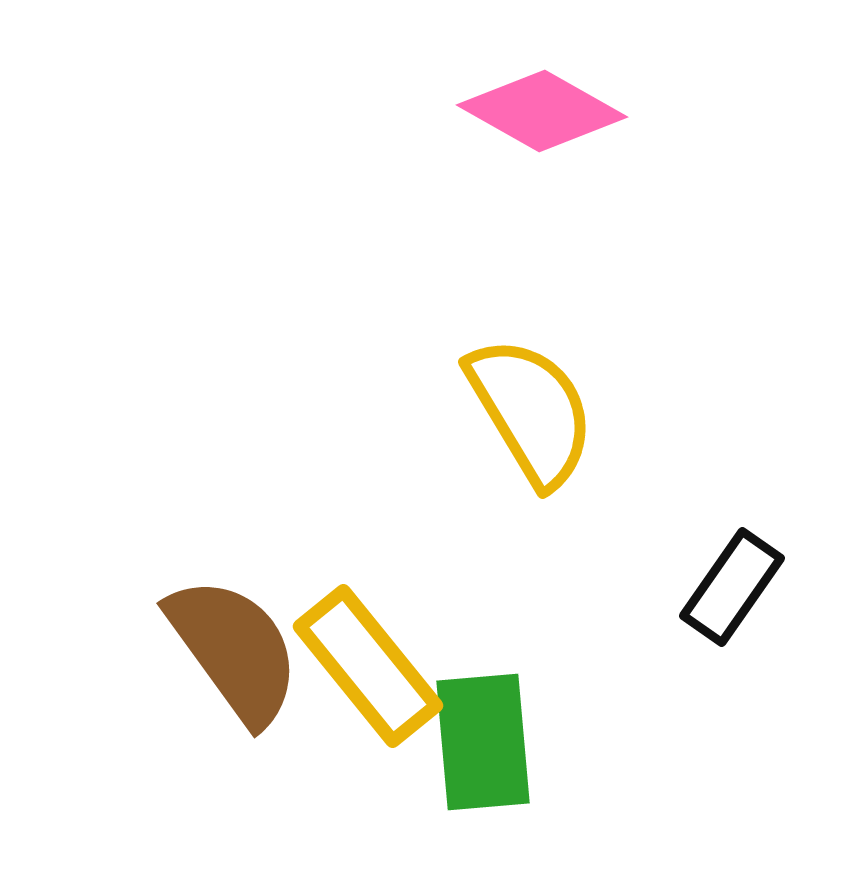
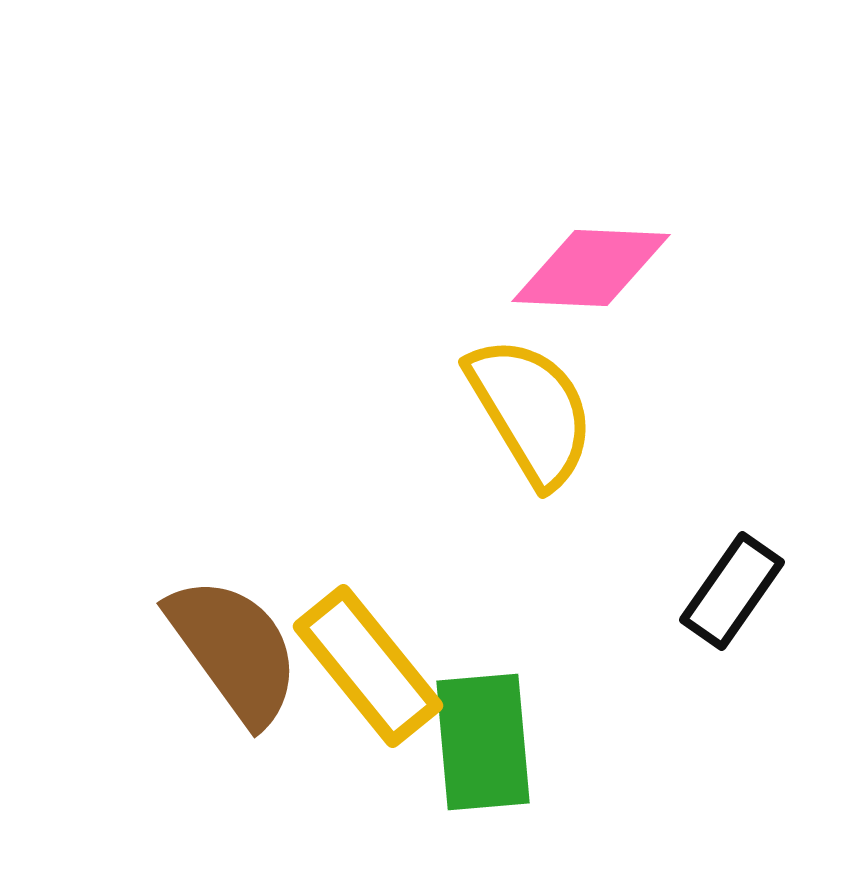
pink diamond: moved 49 px right, 157 px down; rotated 27 degrees counterclockwise
black rectangle: moved 4 px down
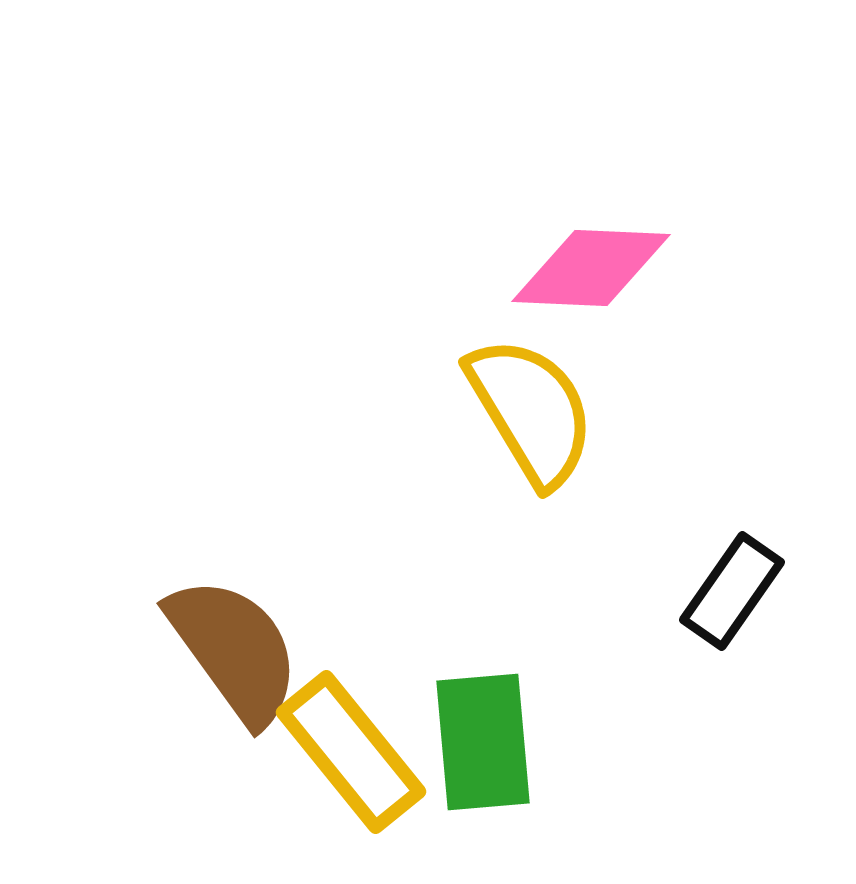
yellow rectangle: moved 17 px left, 86 px down
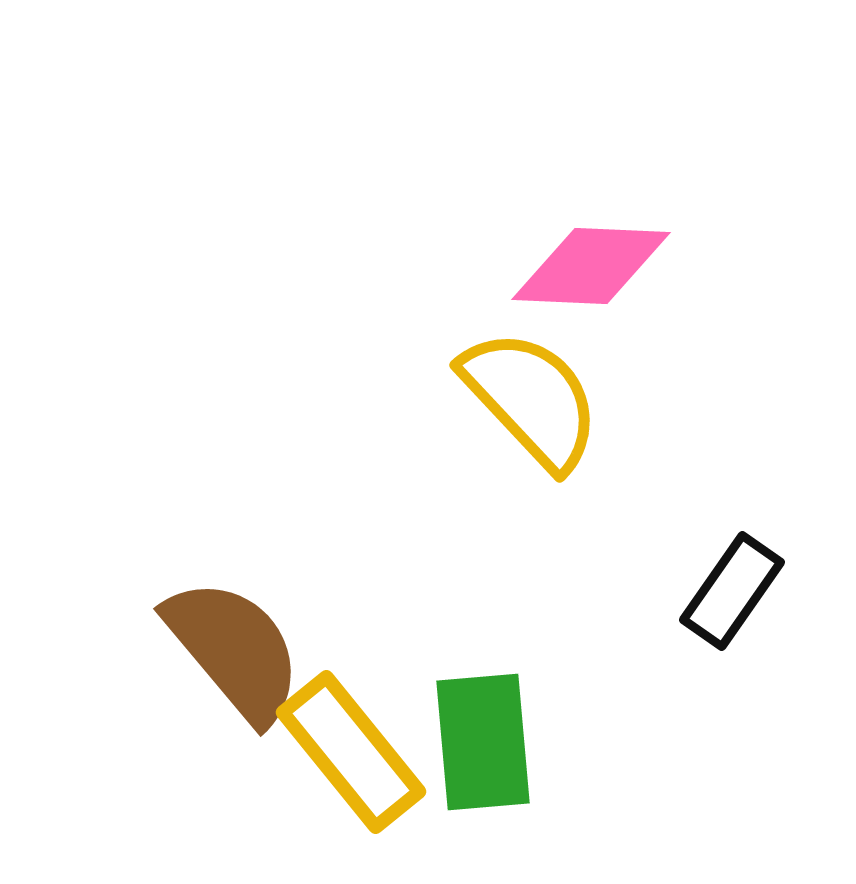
pink diamond: moved 2 px up
yellow semicircle: moved 12 px up; rotated 12 degrees counterclockwise
brown semicircle: rotated 4 degrees counterclockwise
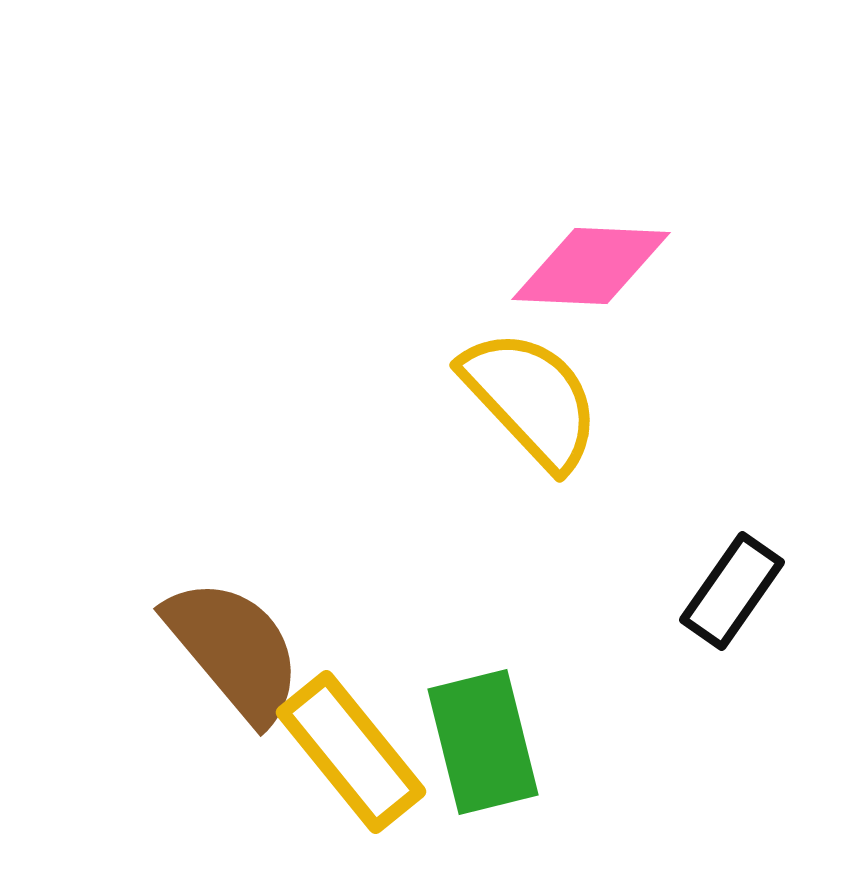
green rectangle: rotated 9 degrees counterclockwise
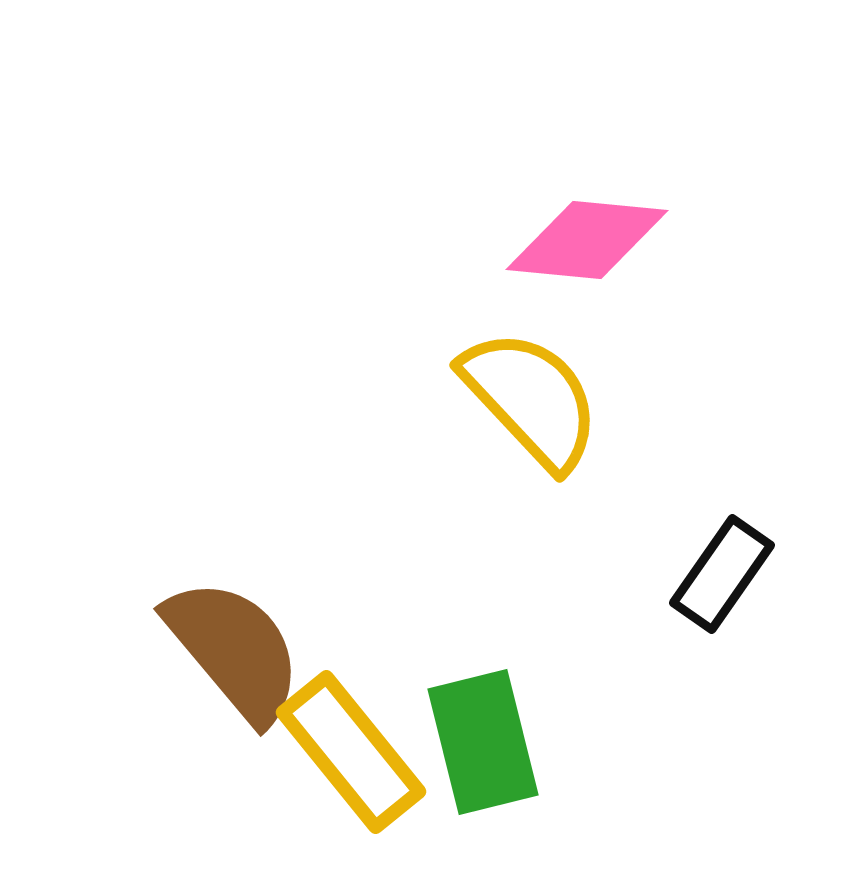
pink diamond: moved 4 px left, 26 px up; rotated 3 degrees clockwise
black rectangle: moved 10 px left, 17 px up
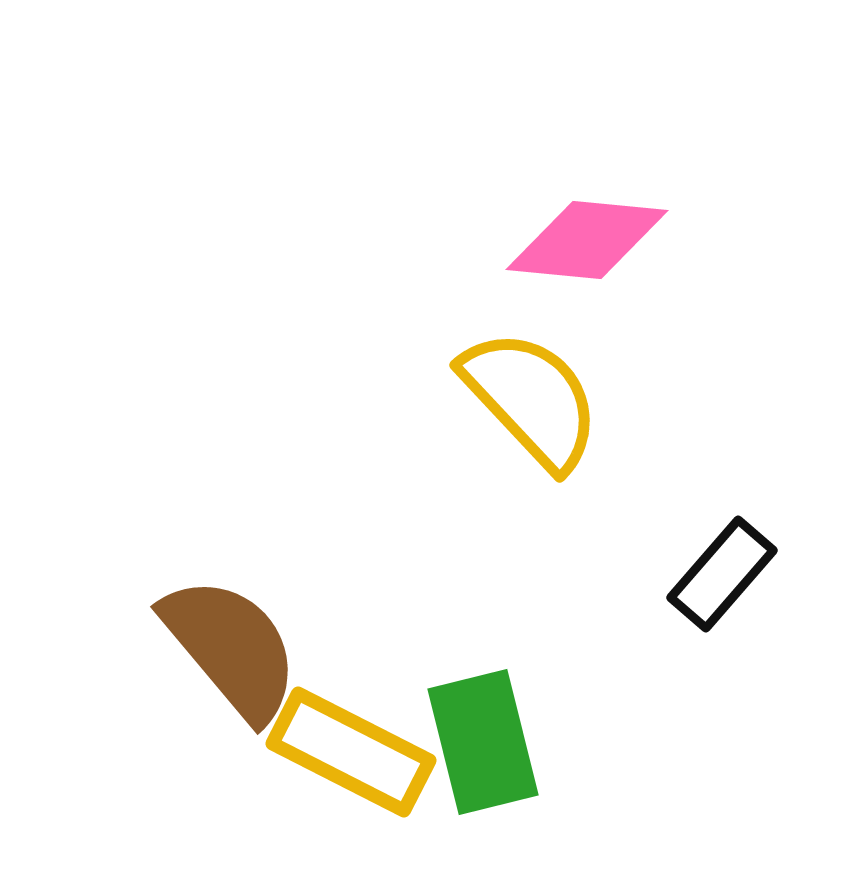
black rectangle: rotated 6 degrees clockwise
brown semicircle: moved 3 px left, 2 px up
yellow rectangle: rotated 24 degrees counterclockwise
